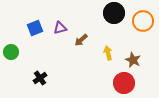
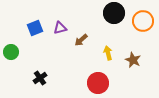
red circle: moved 26 px left
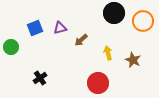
green circle: moved 5 px up
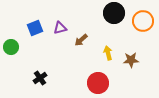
brown star: moved 2 px left; rotated 28 degrees counterclockwise
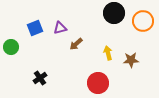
brown arrow: moved 5 px left, 4 px down
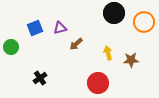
orange circle: moved 1 px right, 1 px down
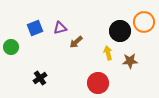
black circle: moved 6 px right, 18 px down
brown arrow: moved 2 px up
brown star: moved 1 px left, 1 px down
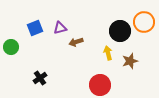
brown arrow: rotated 24 degrees clockwise
brown star: rotated 14 degrees counterclockwise
red circle: moved 2 px right, 2 px down
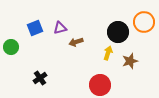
black circle: moved 2 px left, 1 px down
yellow arrow: rotated 32 degrees clockwise
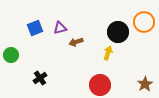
green circle: moved 8 px down
brown star: moved 15 px right, 23 px down; rotated 14 degrees counterclockwise
